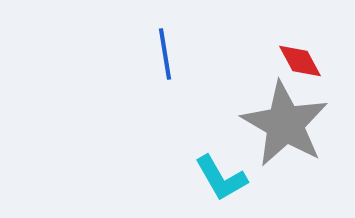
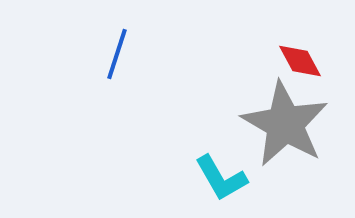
blue line: moved 48 px left; rotated 27 degrees clockwise
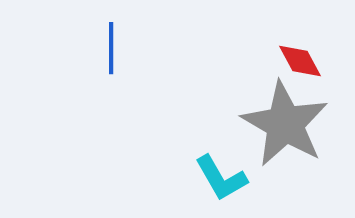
blue line: moved 6 px left, 6 px up; rotated 18 degrees counterclockwise
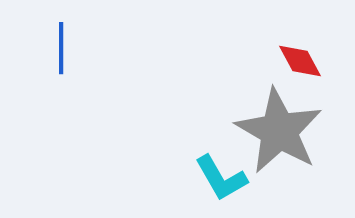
blue line: moved 50 px left
gray star: moved 6 px left, 7 px down
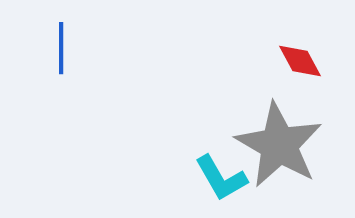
gray star: moved 14 px down
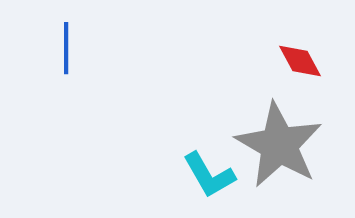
blue line: moved 5 px right
cyan L-shape: moved 12 px left, 3 px up
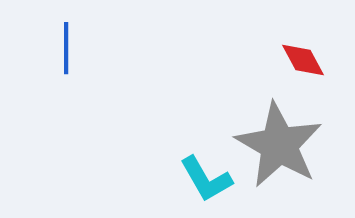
red diamond: moved 3 px right, 1 px up
cyan L-shape: moved 3 px left, 4 px down
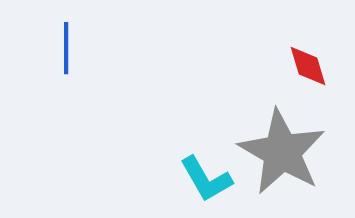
red diamond: moved 5 px right, 6 px down; rotated 12 degrees clockwise
gray star: moved 3 px right, 7 px down
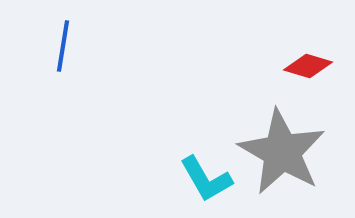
blue line: moved 3 px left, 2 px up; rotated 9 degrees clockwise
red diamond: rotated 57 degrees counterclockwise
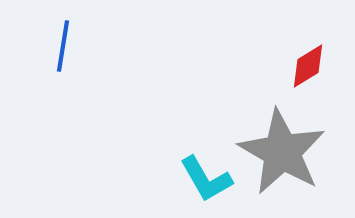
red diamond: rotated 48 degrees counterclockwise
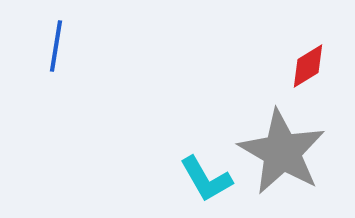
blue line: moved 7 px left
